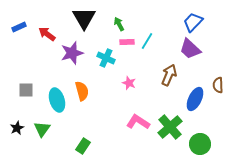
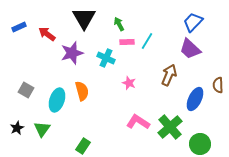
gray square: rotated 28 degrees clockwise
cyan ellipse: rotated 35 degrees clockwise
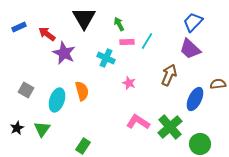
purple star: moved 8 px left; rotated 30 degrees counterclockwise
brown semicircle: moved 1 px up; rotated 84 degrees clockwise
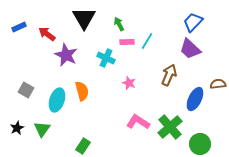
purple star: moved 2 px right, 2 px down
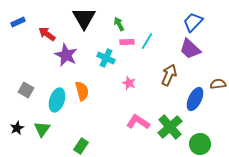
blue rectangle: moved 1 px left, 5 px up
green rectangle: moved 2 px left
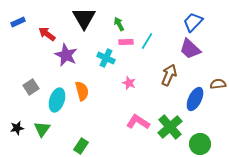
pink rectangle: moved 1 px left
gray square: moved 5 px right, 3 px up; rotated 28 degrees clockwise
black star: rotated 16 degrees clockwise
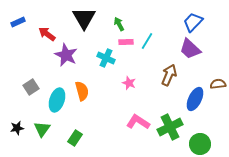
green cross: rotated 15 degrees clockwise
green rectangle: moved 6 px left, 8 px up
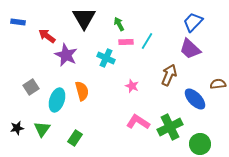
blue rectangle: rotated 32 degrees clockwise
red arrow: moved 2 px down
pink star: moved 3 px right, 3 px down
blue ellipse: rotated 70 degrees counterclockwise
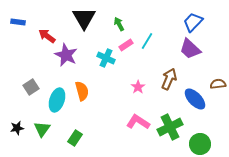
pink rectangle: moved 3 px down; rotated 32 degrees counterclockwise
brown arrow: moved 4 px down
pink star: moved 6 px right, 1 px down; rotated 16 degrees clockwise
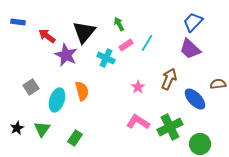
black triangle: moved 14 px down; rotated 10 degrees clockwise
cyan line: moved 2 px down
black star: rotated 16 degrees counterclockwise
